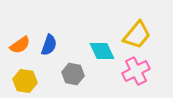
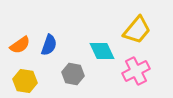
yellow trapezoid: moved 5 px up
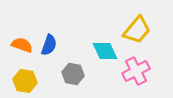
orange semicircle: moved 2 px right; rotated 125 degrees counterclockwise
cyan diamond: moved 3 px right
